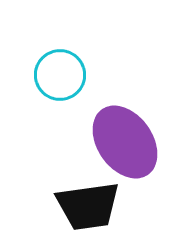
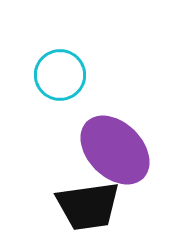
purple ellipse: moved 10 px left, 8 px down; rotated 10 degrees counterclockwise
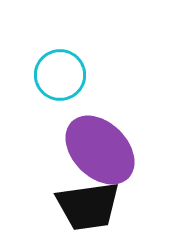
purple ellipse: moved 15 px left
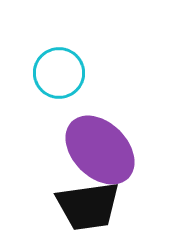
cyan circle: moved 1 px left, 2 px up
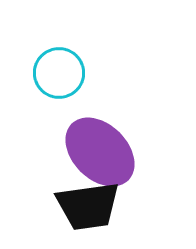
purple ellipse: moved 2 px down
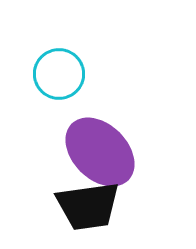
cyan circle: moved 1 px down
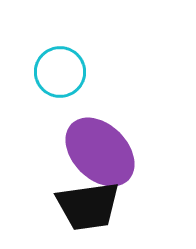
cyan circle: moved 1 px right, 2 px up
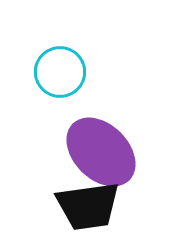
purple ellipse: moved 1 px right
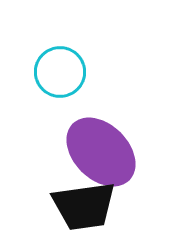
black trapezoid: moved 4 px left
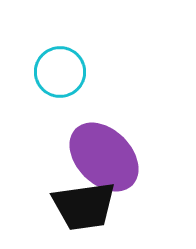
purple ellipse: moved 3 px right, 5 px down
